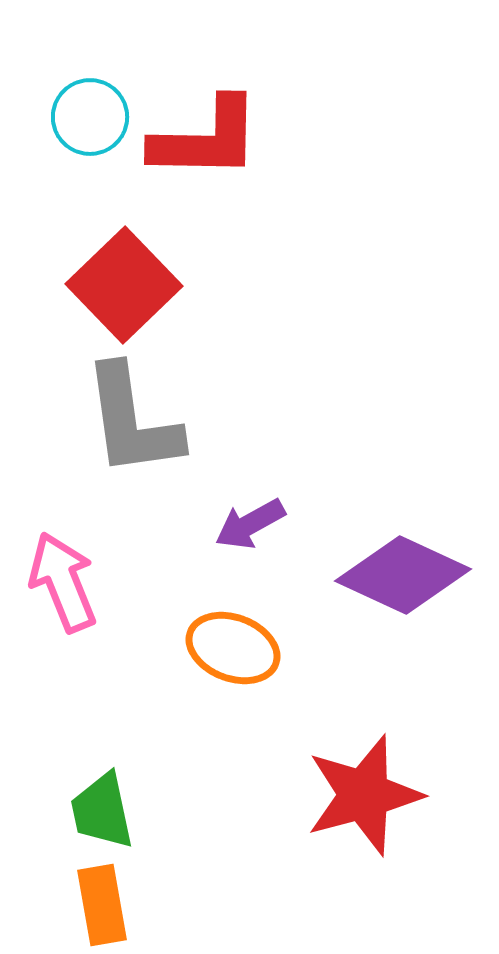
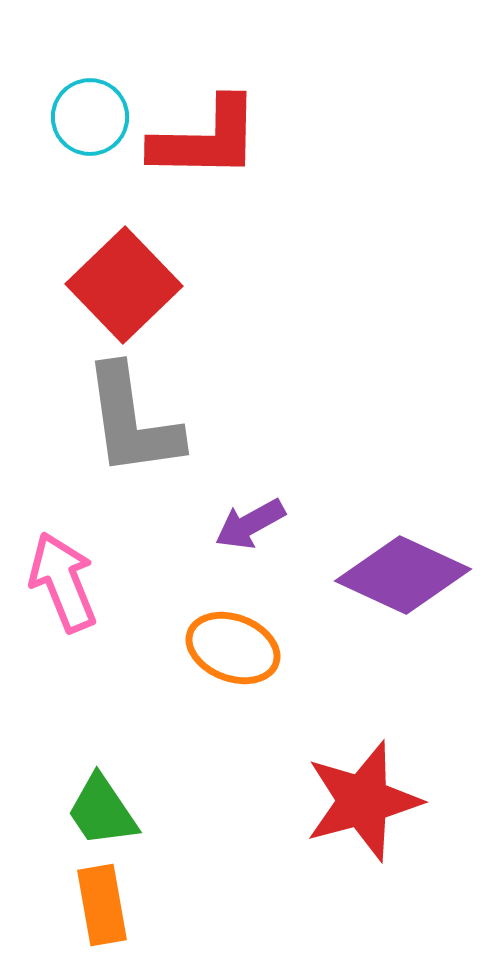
red star: moved 1 px left, 6 px down
green trapezoid: rotated 22 degrees counterclockwise
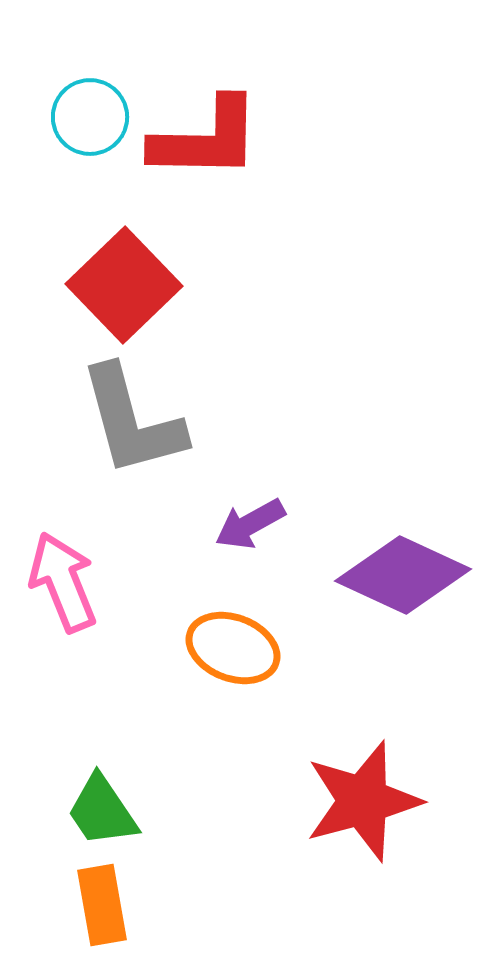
gray L-shape: rotated 7 degrees counterclockwise
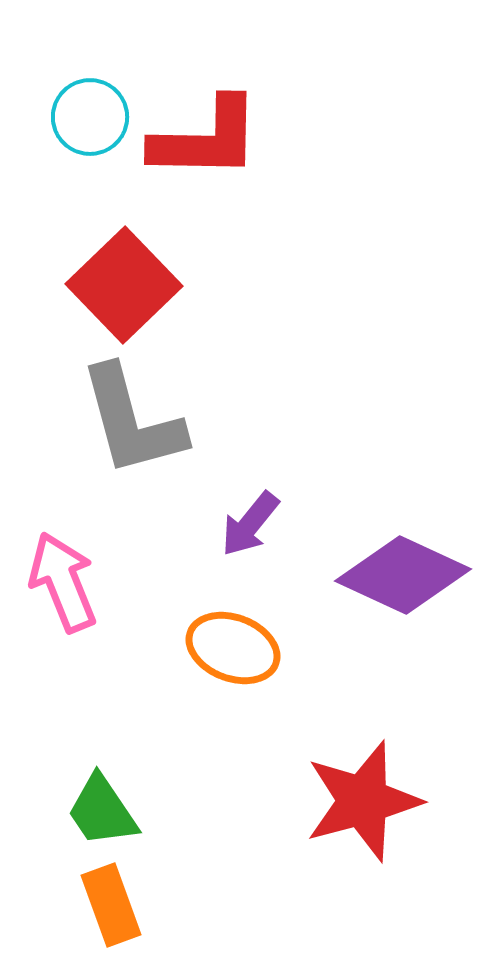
purple arrow: rotated 22 degrees counterclockwise
orange rectangle: moved 9 px right; rotated 10 degrees counterclockwise
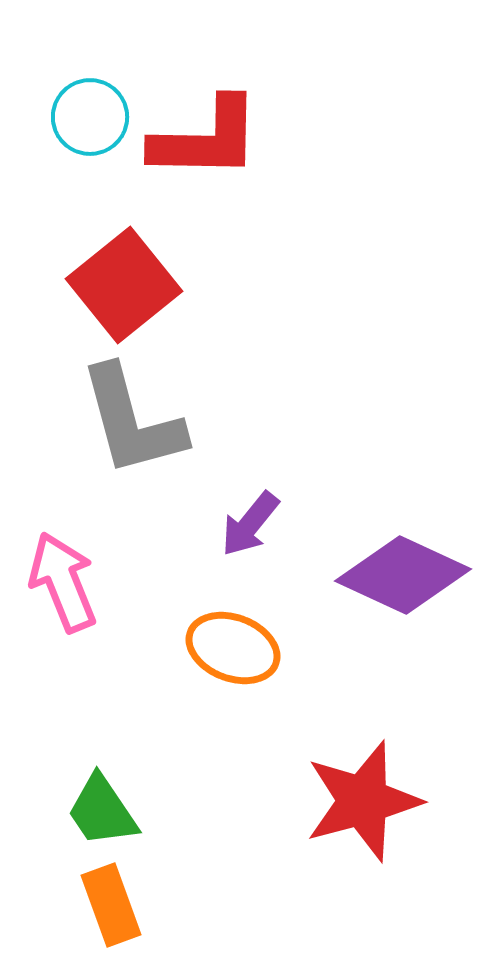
red square: rotated 5 degrees clockwise
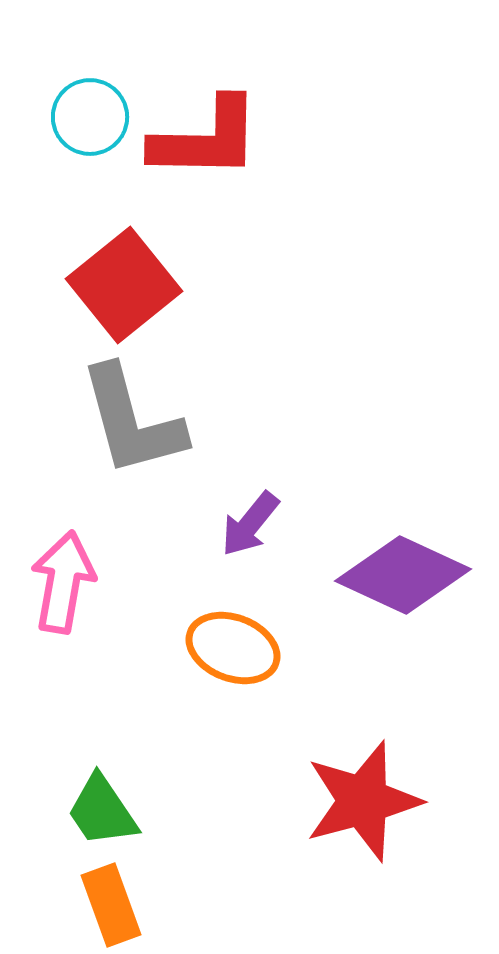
pink arrow: rotated 32 degrees clockwise
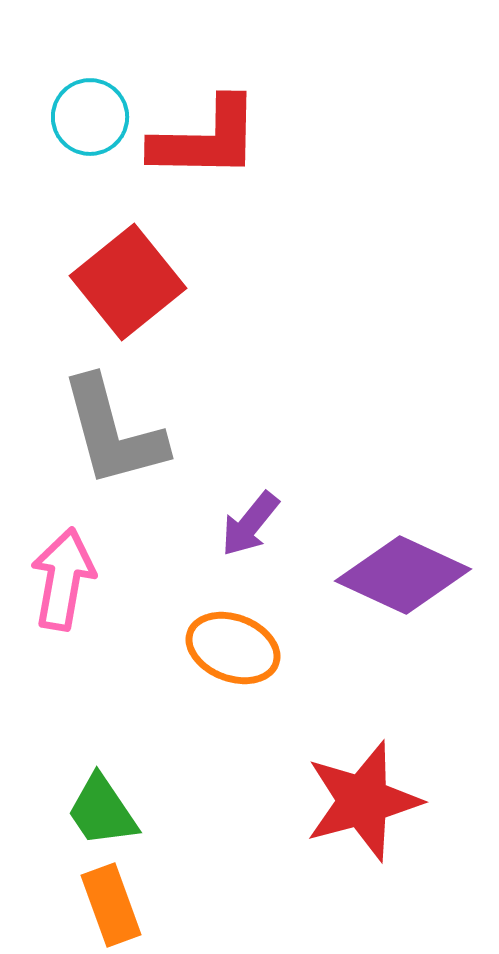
red square: moved 4 px right, 3 px up
gray L-shape: moved 19 px left, 11 px down
pink arrow: moved 3 px up
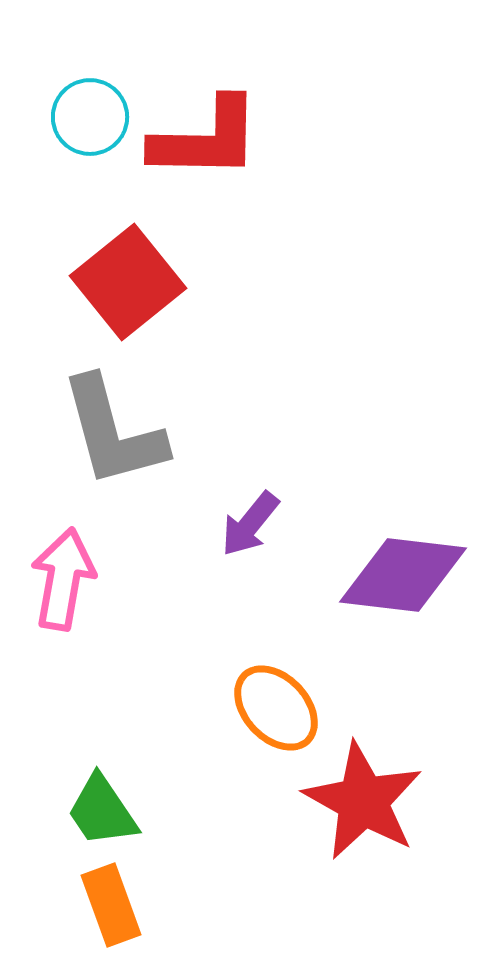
purple diamond: rotated 18 degrees counterclockwise
orange ellipse: moved 43 px right, 60 px down; rotated 26 degrees clockwise
red star: rotated 28 degrees counterclockwise
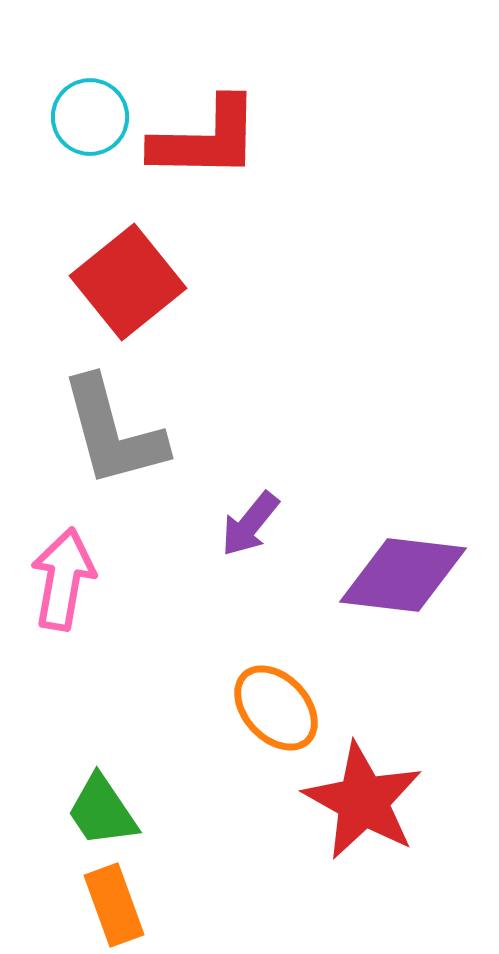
orange rectangle: moved 3 px right
